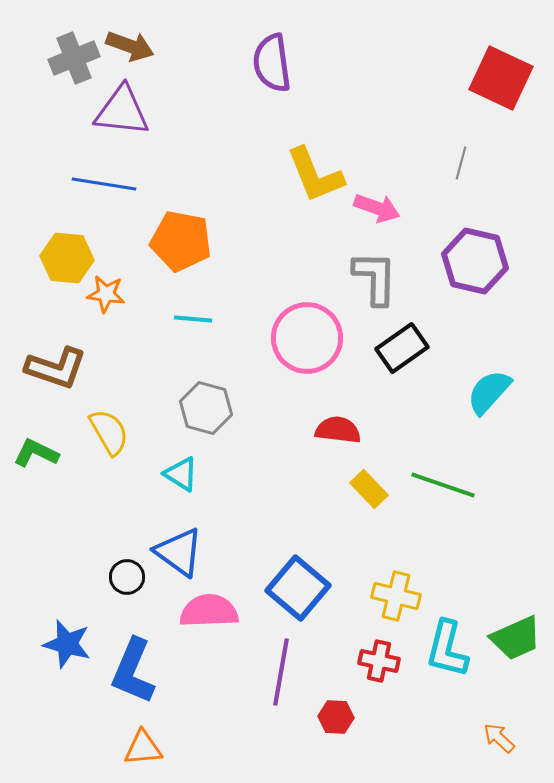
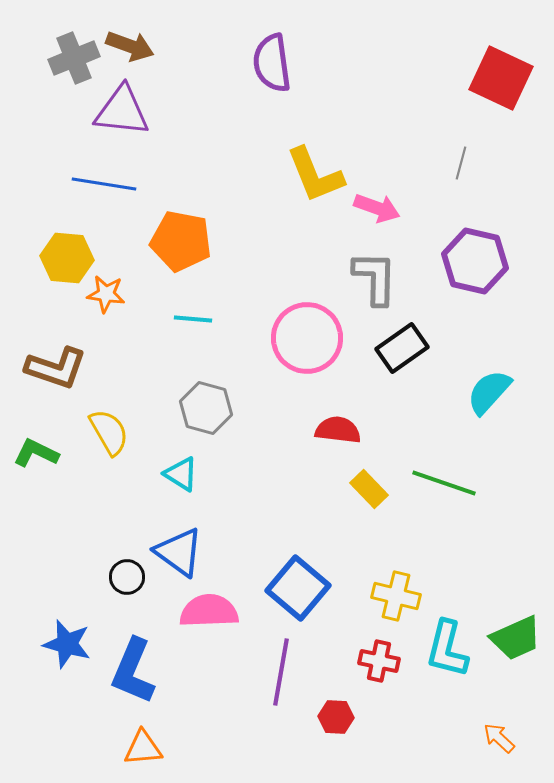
green line: moved 1 px right, 2 px up
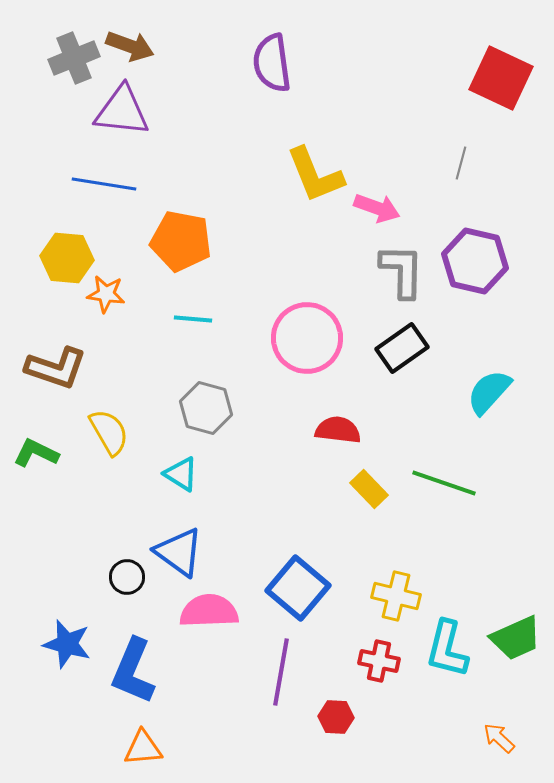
gray L-shape: moved 27 px right, 7 px up
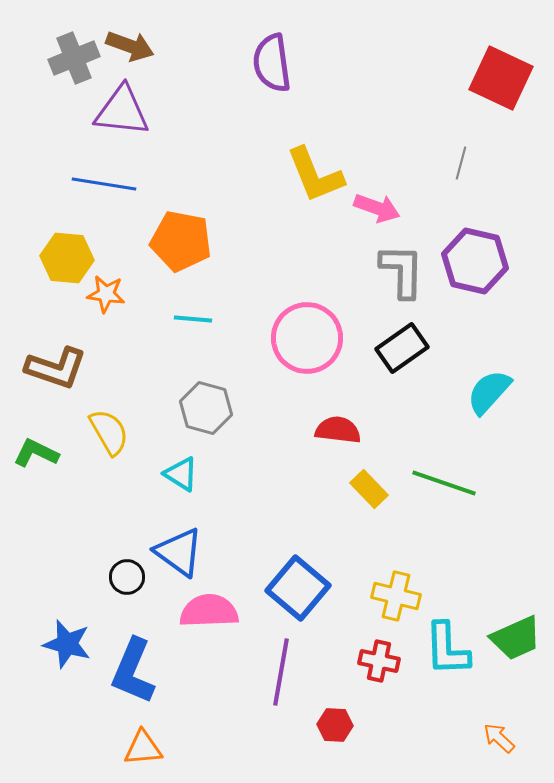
cyan L-shape: rotated 16 degrees counterclockwise
red hexagon: moved 1 px left, 8 px down
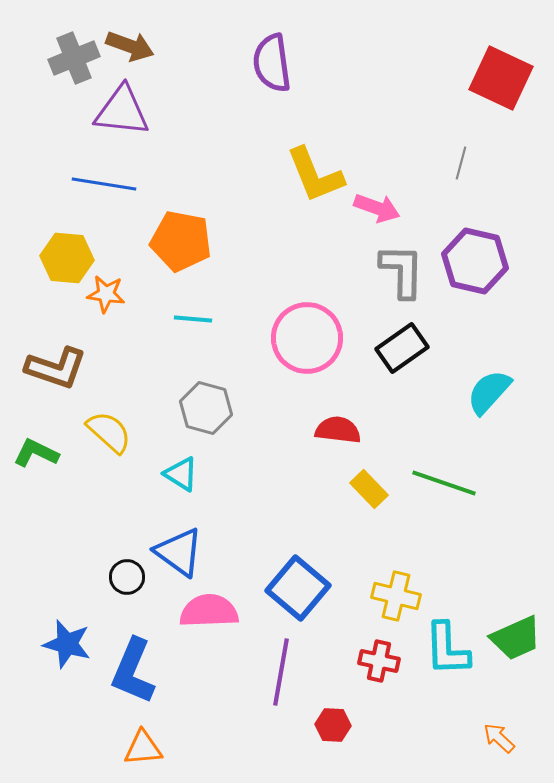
yellow semicircle: rotated 18 degrees counterclockwise
red hexagon: moved 2 px left
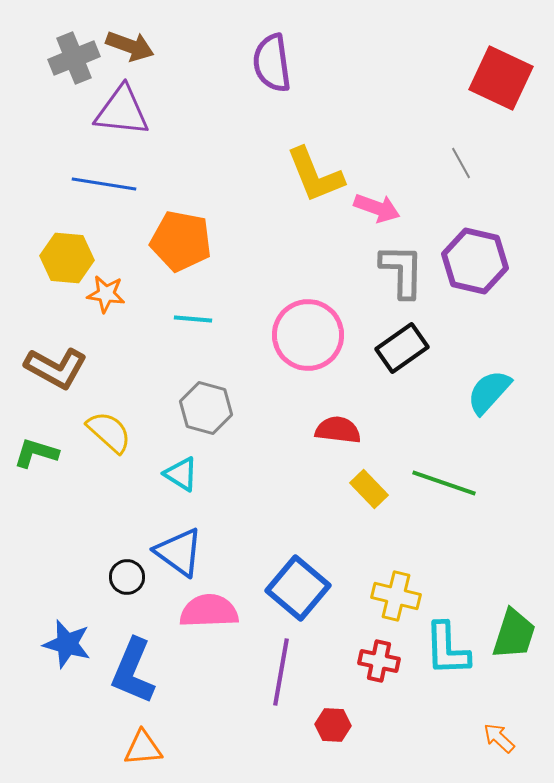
gray line: rotated 44 degrees counterclockwise
pink circle: moved 1 px right, 3 px up
brown L-shape: rotated 10 degrees clockwise
green L-shape: rotated 9 degrees counterclockwise
green trapezoid: moved 2 px left, 4 px up; rotated 48 degrees counterclockwise
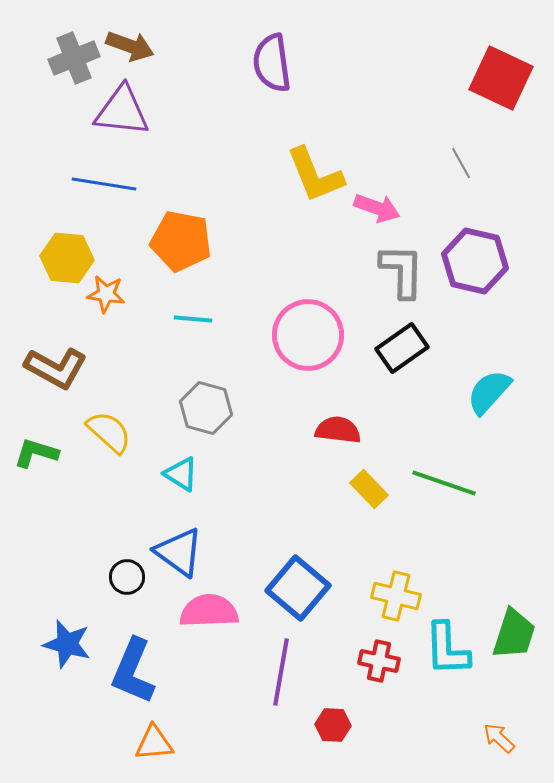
orange triangle: moved 11 px right, 5 px up
